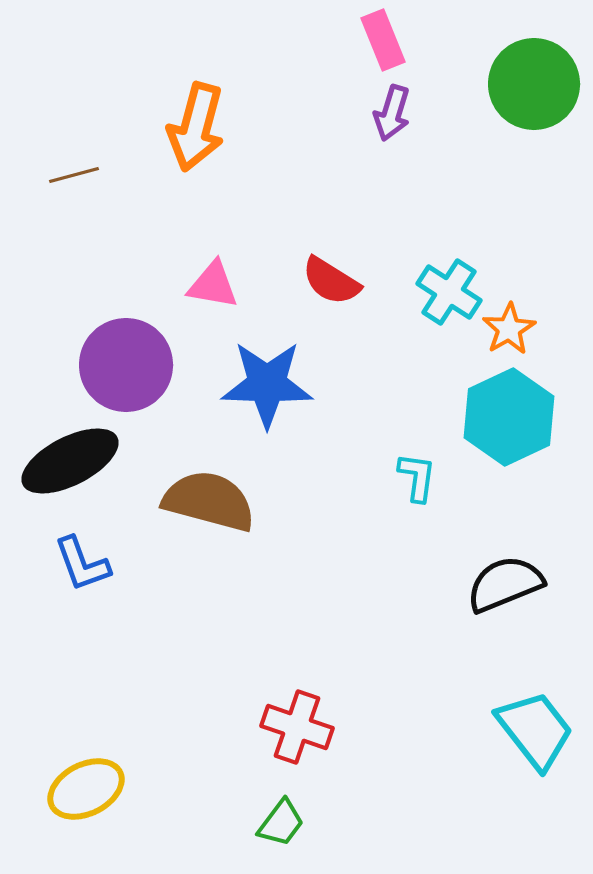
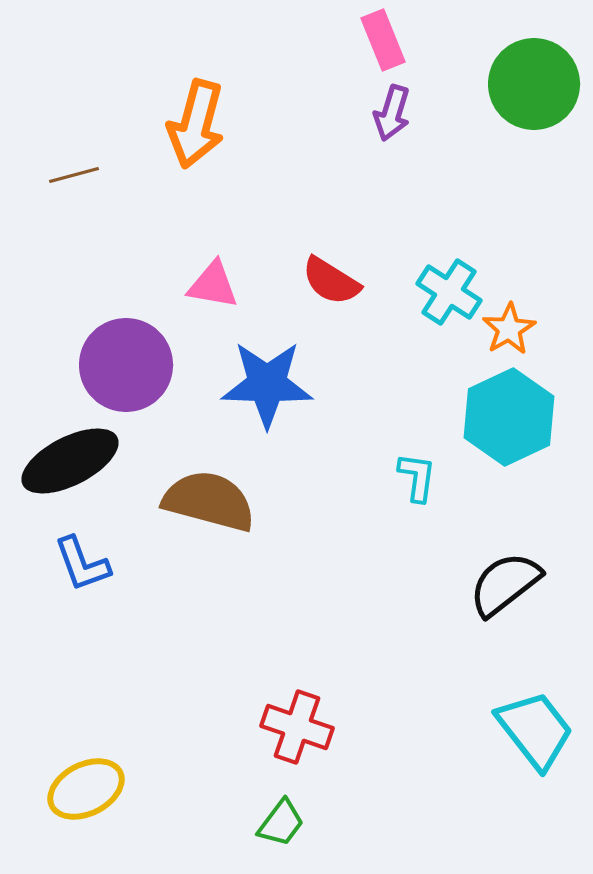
orange arrow: moved 3 px up
black semicircle: rotated 16 degrees counterclockwise
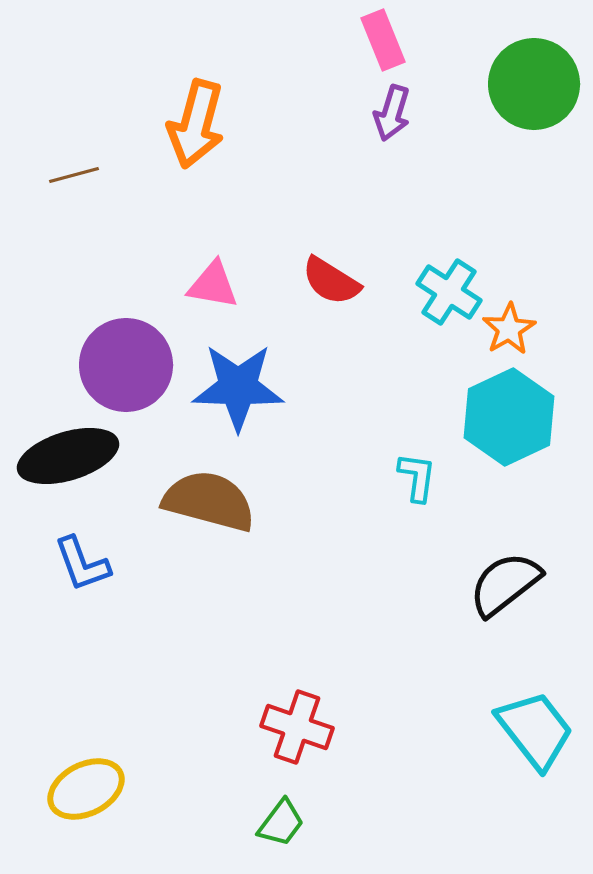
blue star: moved 29 px left, 3 px down
black ellipse: moved 2 px left, 5 px up; rotated 10 degrees clockwise
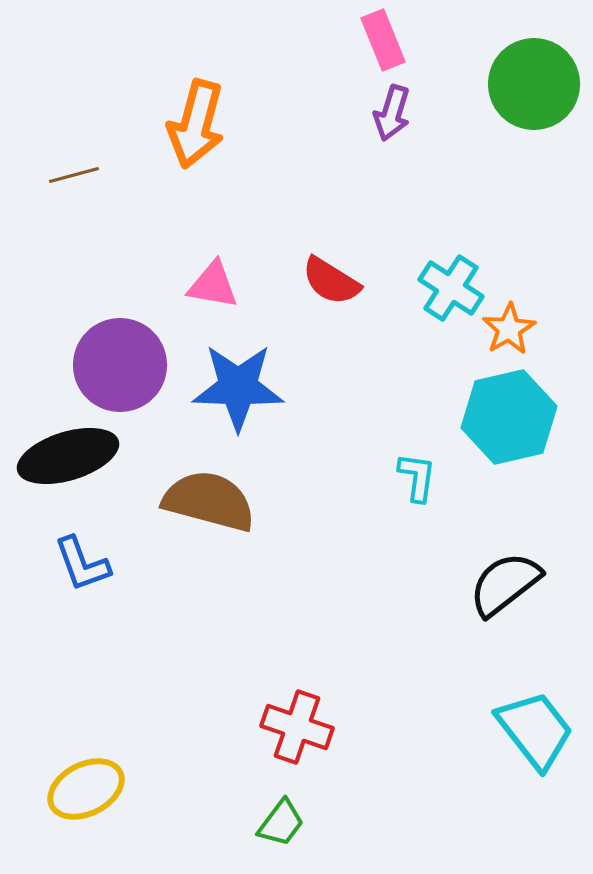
cyan cross: moved 2 px right, 4 px up
purple circle: moved 6 px left
cyan hexagon: rotated 12 degrees clockwise
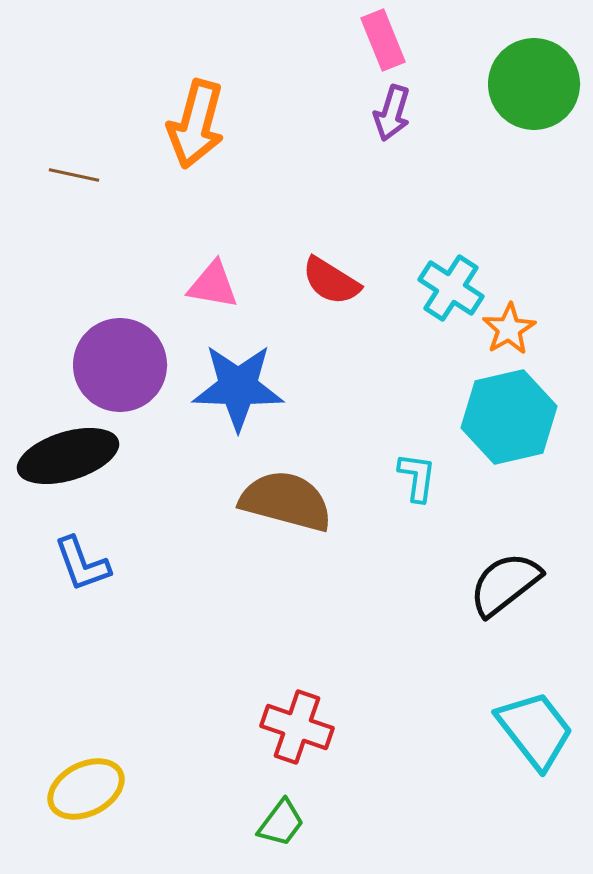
brown line: rotated 27 degrees clockwise
brown semicircle: moved 77 px right
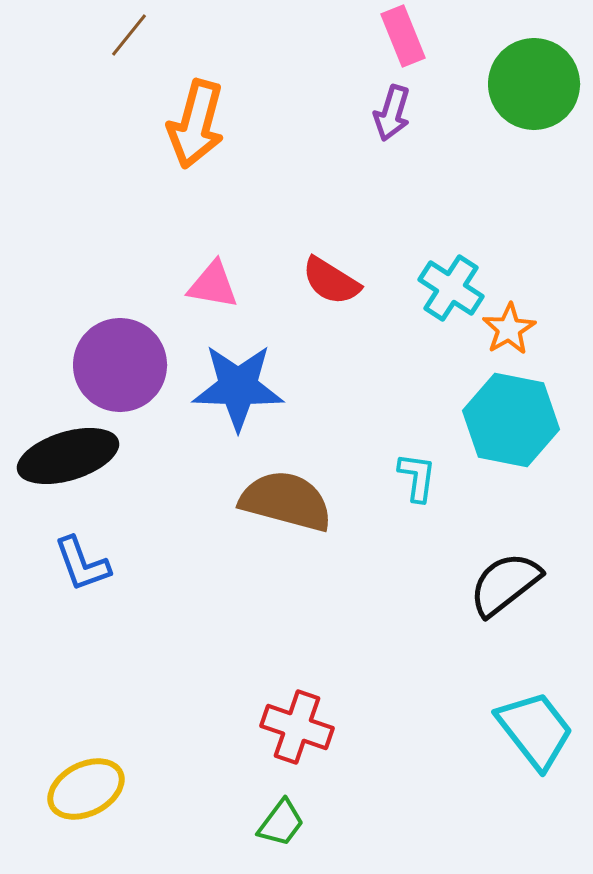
pink rectangle: moved 20 px right, 4 px up
brown line: moved 55 px right, 140 px up; rotated 63 degrees counterclockwise
cyan hexagon: moved 2 px right, 3 px down; rotated 24 degrees clockwise
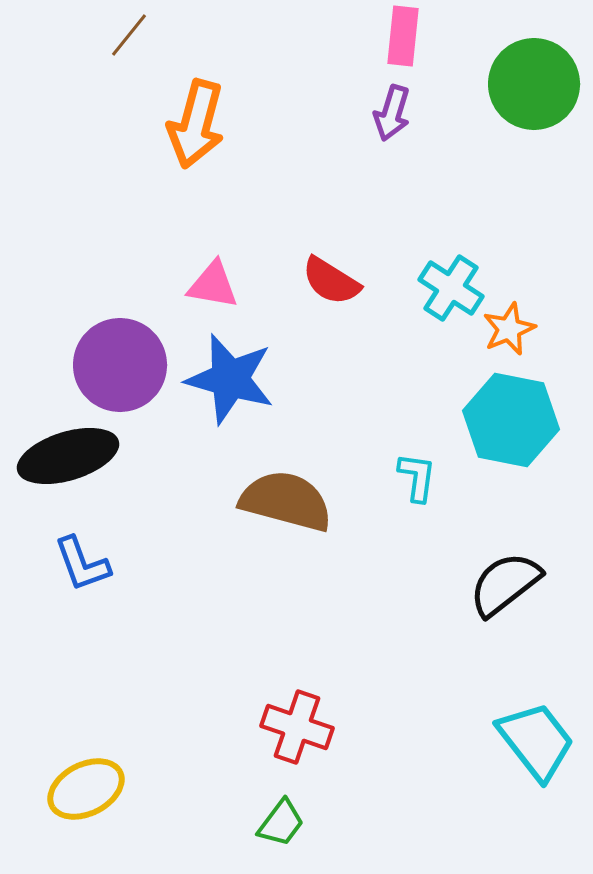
pink rectangle: rotated 28 degrees clockwise
orange star: rotated 8 degrees clockwise
blue star: moved 8 px left, 8 px up; rotated 14 degrees clockwise
cyan trapezoid: moved 1 px right, 11 px down
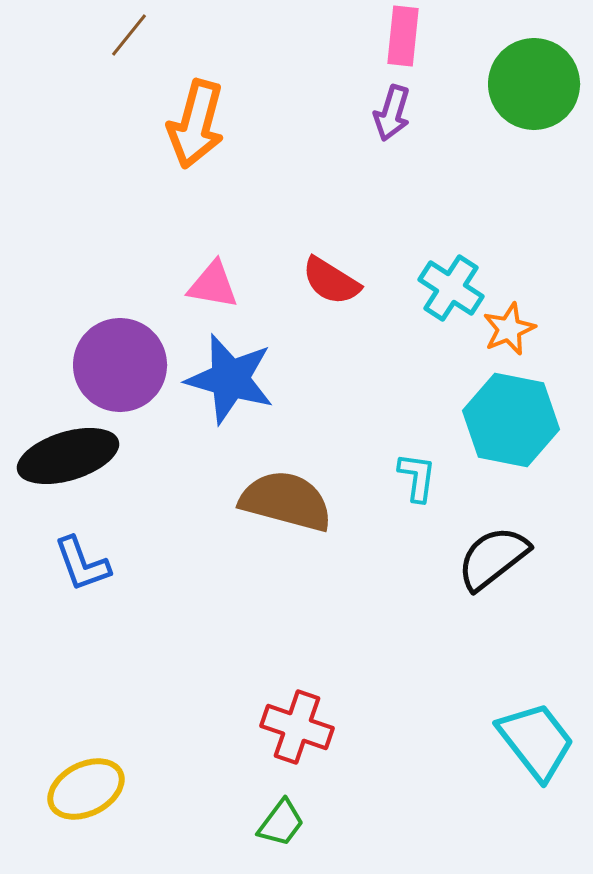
black semicircle: moved 12 px left, 26 px up
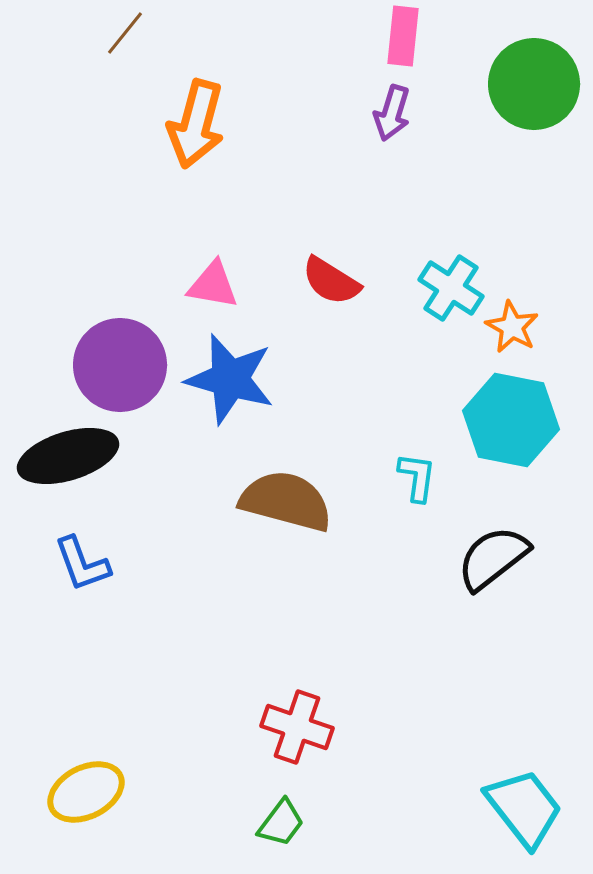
brown line: moved 4 px left, 2 px up
orange star: moved 3 px right, 2 px up; rotated 20 degrees counterclockwise
cyan trapezoid: moved 12 px left, 67 px down
yellow ellipse: moved 3 px down
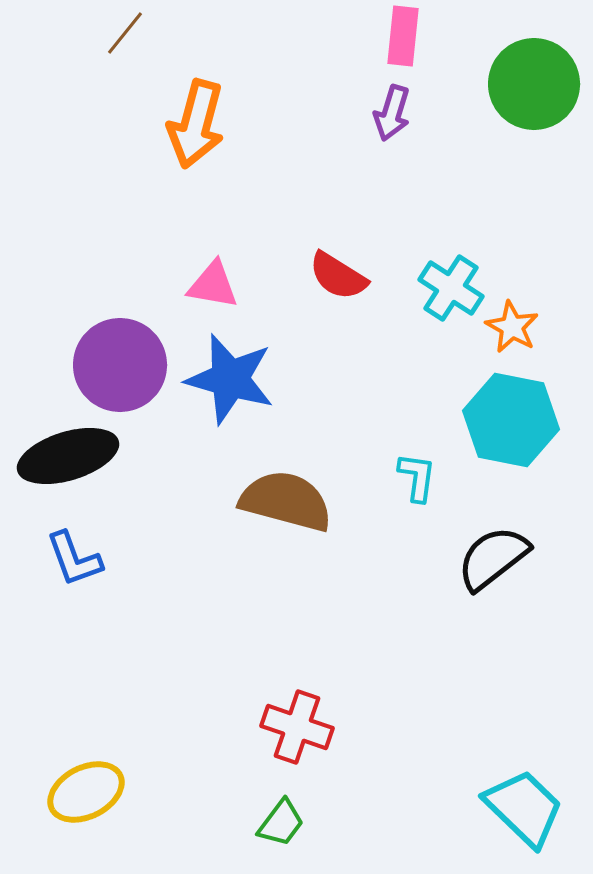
red semicircle: moved 7 px right, 5 px up
blue L-shape: moved 8 px left, 5 px up
cyan trapezoid: rotated 8 degrees counterclockwise
